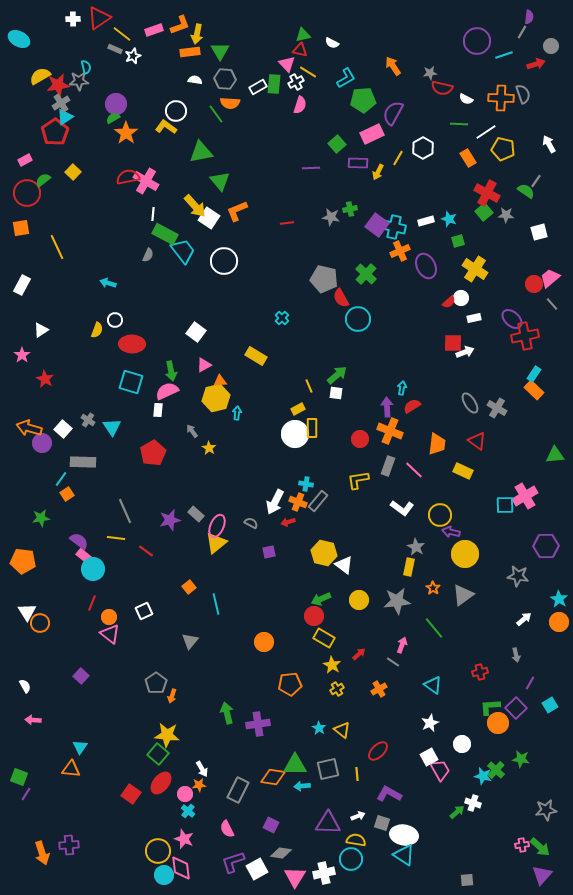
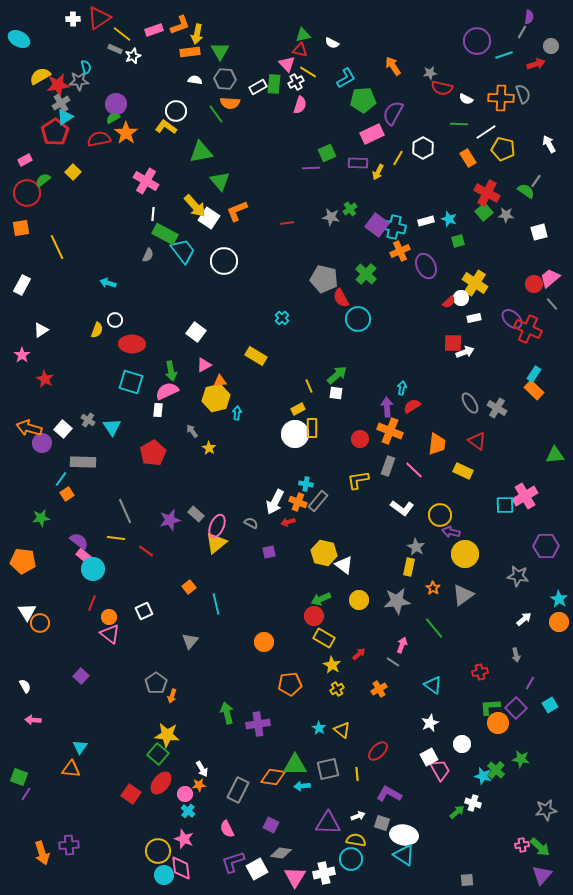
green square at (337, 144): moved 10 px left, 9 px down; rotated 18 degrees clockwise
red semicircle at (128, 177): moved 29 px left, 38 px up
green cross at (350, 209): rotated 24 degrees counterclockwise
yellow cross at (475, 269): moved 14 px down
red cross at (525, 336): moved 3 px right, 7 px up; rotated 36 degrees clockwise
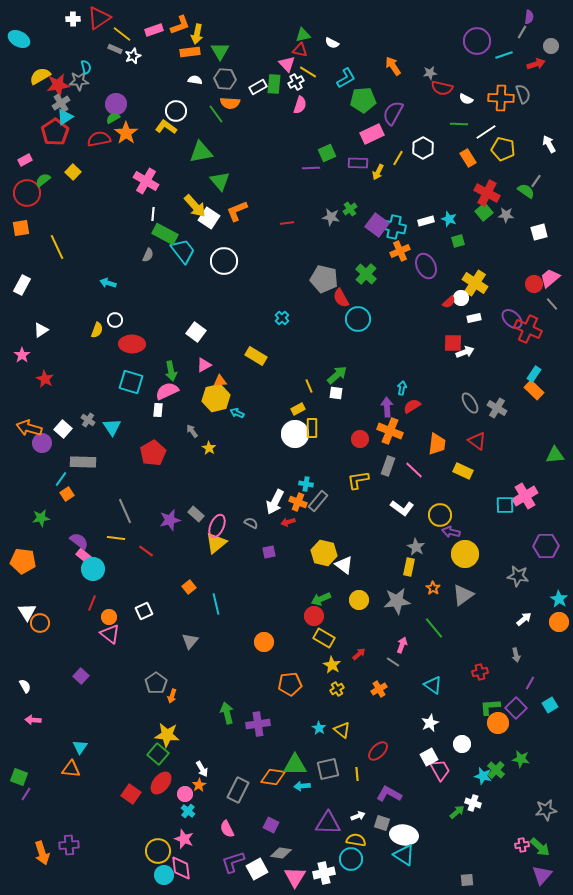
cyan arrow at (237, 413): rotated 72 degrees counterclockwise
orange star at (199, 785): rotated 24 degrees counterclockwise
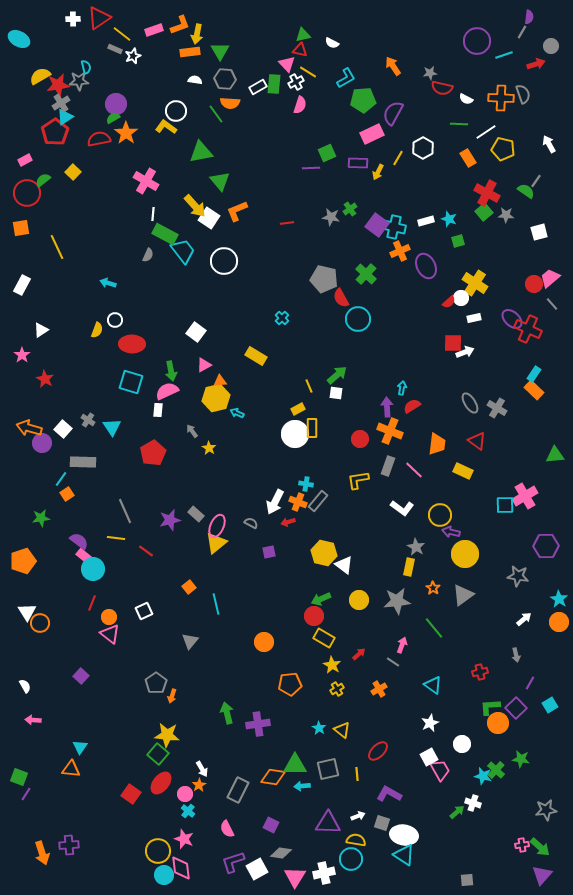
orange pentagon at (23, 561): rotated 25 degrees counterclockwise
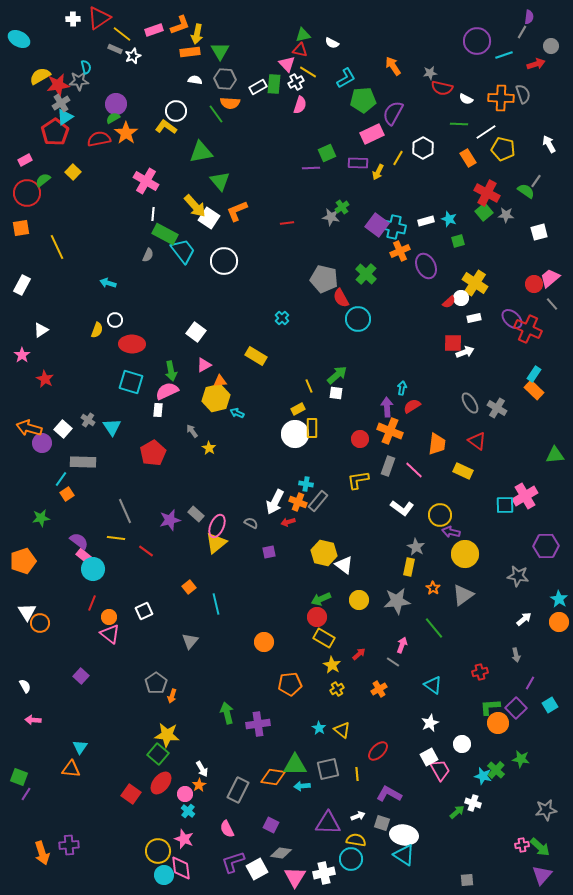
green cross at (350, 209): moved 8 px left, 2 px up
red circle at (314, 616): moved 3 px right, 1 px down
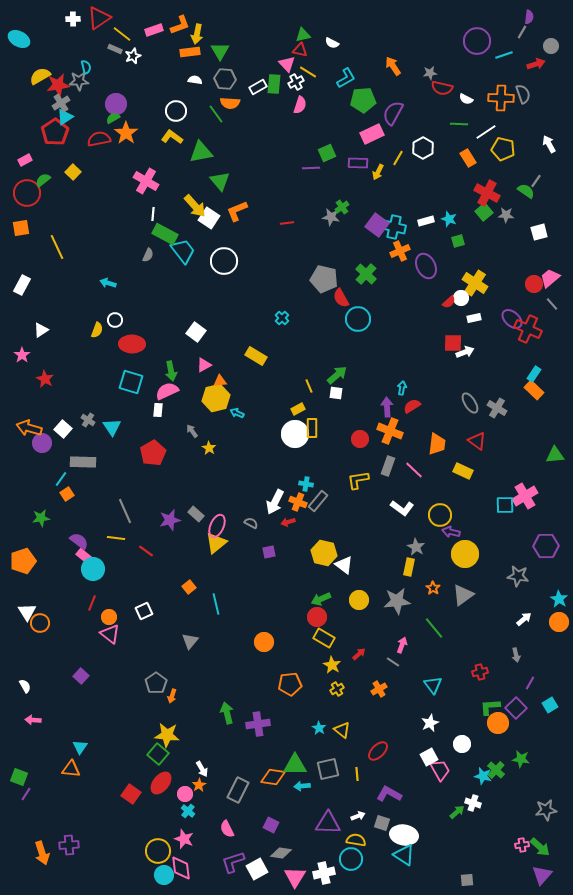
yellow L-shape at (166, 127): moved 6 px right, 10 px down
cyan triangle at (433, 685): rotated 18 degrees clockwise
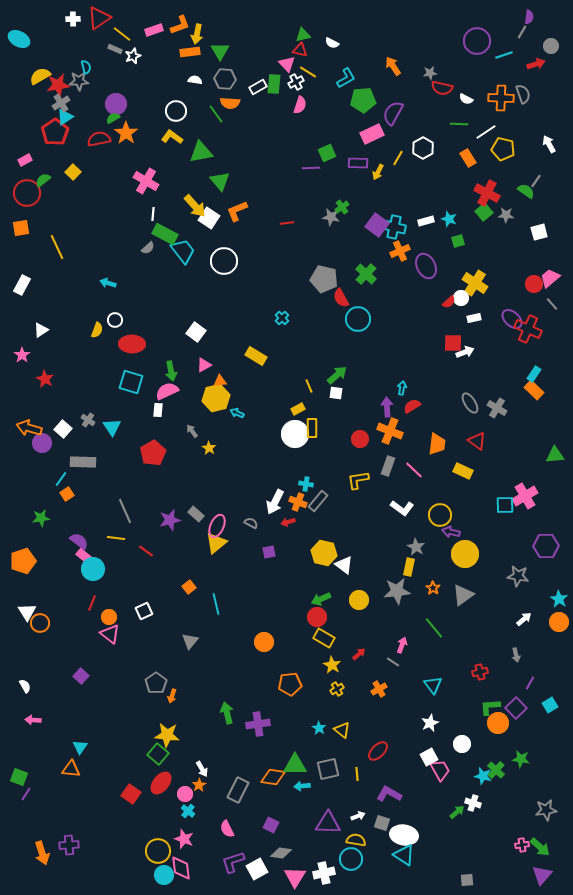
gray semicircle at (148, 255): moved 7 px up; rotated 24 degrees clockwise
gray star at (397, 601): moved 10 px up
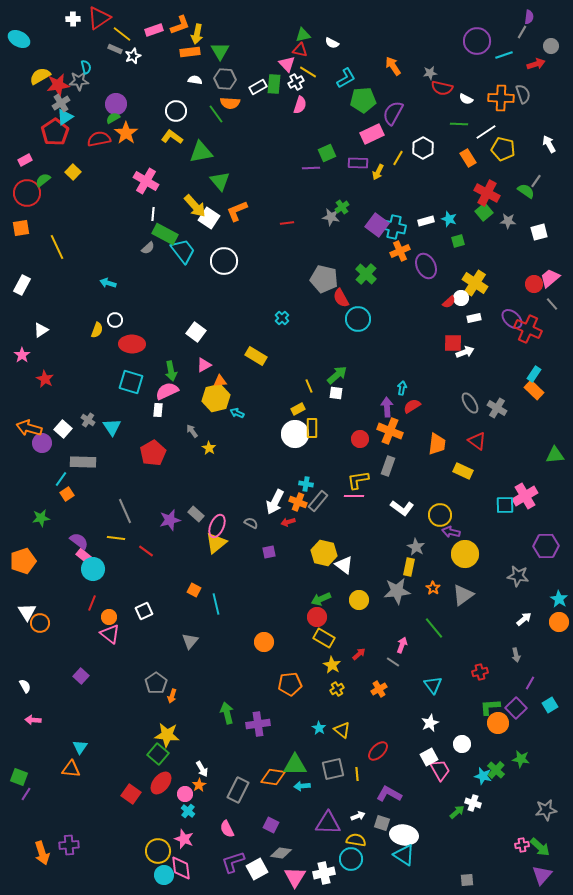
gray star at (506, 215): moved 2 px right, 6 px down
pink line at (414, 470): moved 60 px left, 26 px down; rotated 42 degrees counterclockwise
orange square at (189, 587): moved 5 px right, 3 px down; rotated 24 degrees counterclockwise
gray square at (328, 769): moved 5 px right
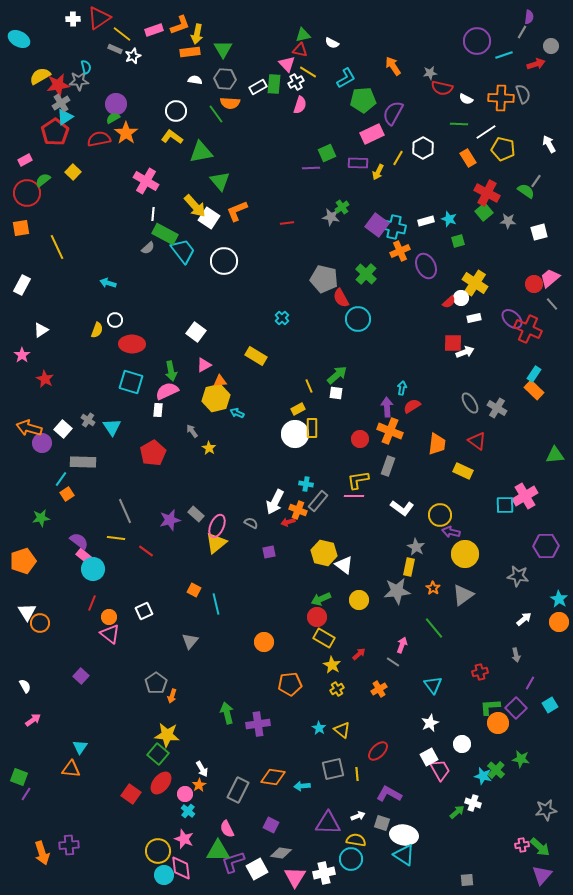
green triangle at (220, 51): moved 3 px right, 2 px up
orange cross at (298, 502): moved 8 px down
pink arrow at (33, 720): rotated 140 degrees clockwise
green triangle at (295, 765): moved 77 px left, 86 px down
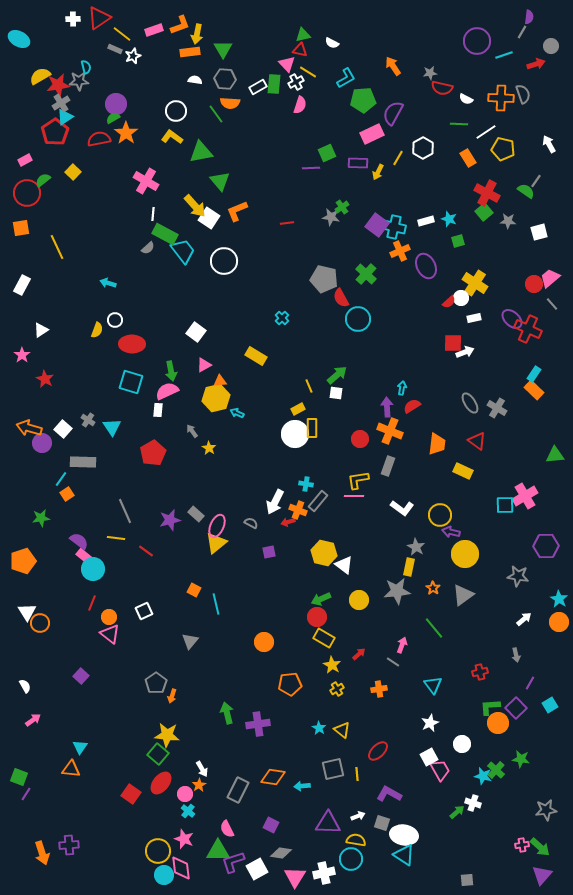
orange cross at (379, 689): rotated 21 degrees clockwise
